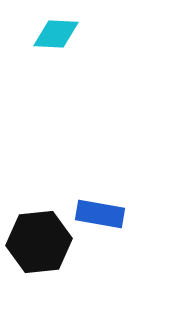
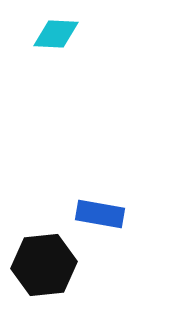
black hexagon: moved 5 px right, 23 px down
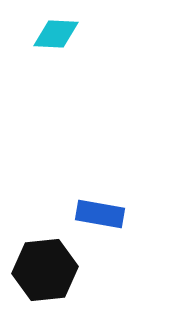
black hexagon: moved 1 px right, 5 px down
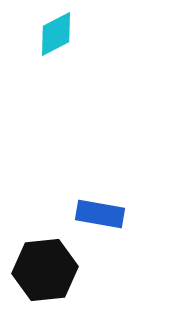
cyan diamond: rotated 30 degrees counterclockwise
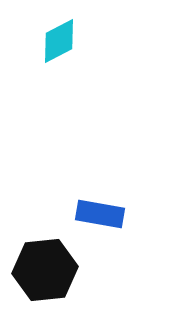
cyan diamond: moved 3 px right, 7 px down
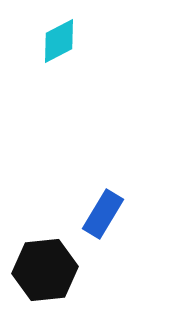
blue rectangle: moved 3 px right; rotated 69 degrees counterclockwise
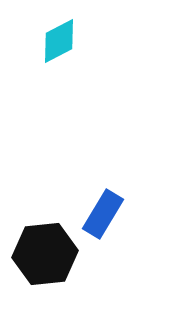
black hexagon: moved 16 px up
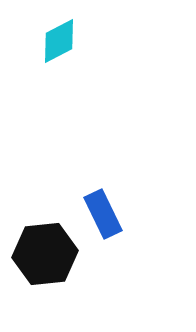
blue rectangle: rotated 57 degrees counterclockwise
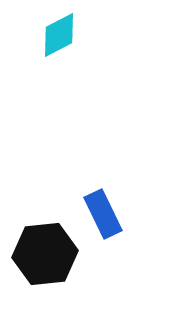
cyan diamond: moved 6 px up
